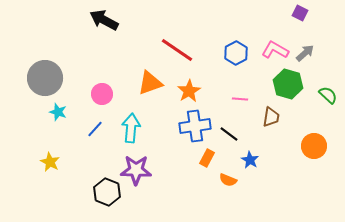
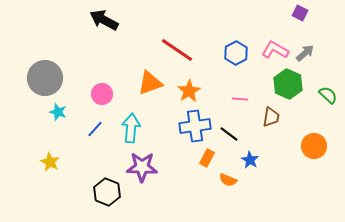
green hexagon: rotated 8 degrees clockwise
purple star: moved 6 px right, 3 px up
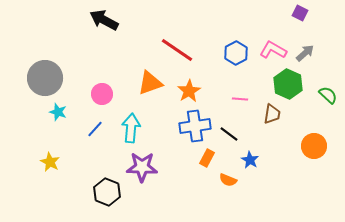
pink L-shape: moved 2 px left
brown trapezoid: moved 1 px right, 3 px up
